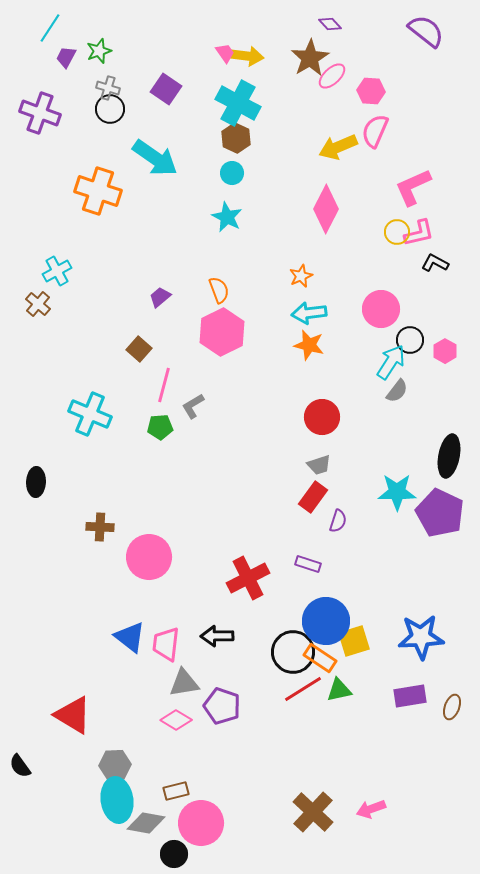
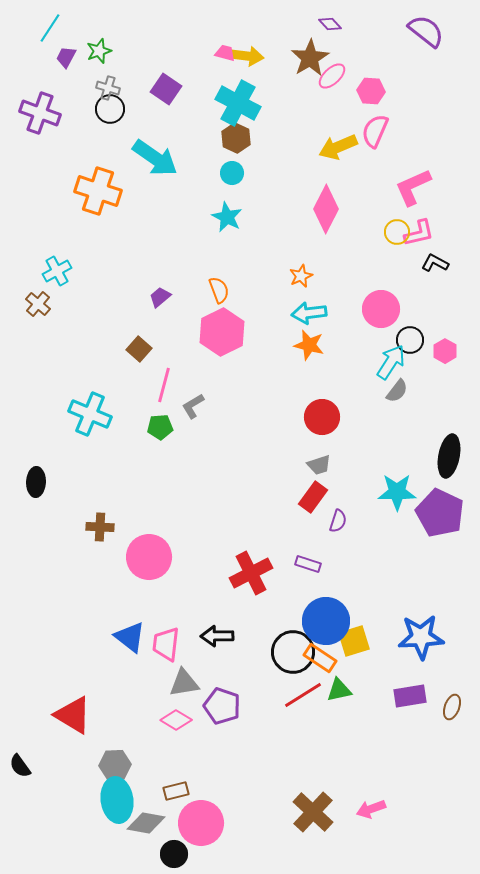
pink trapezoid at (225, 53): rotated 40 degrees counterclockwise
red cross at (248, 578): moved 3 px right, 5 px up
red line at (303, 689): moved 6 px down
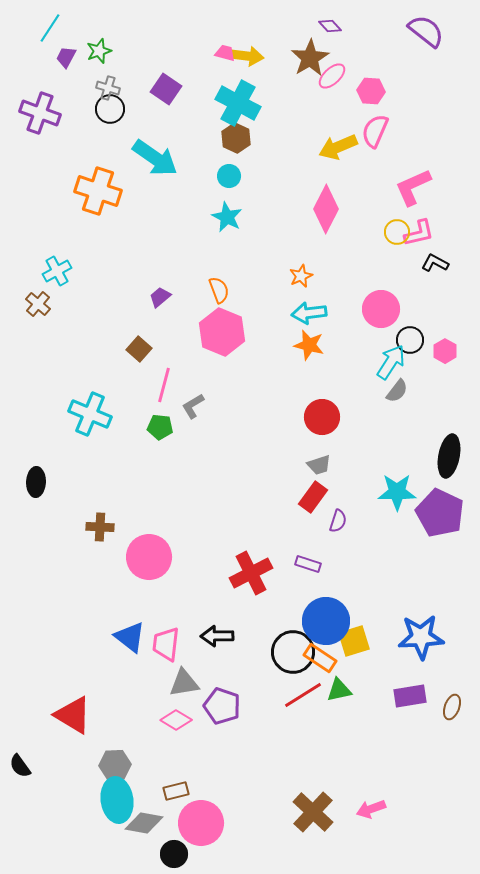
purple diamond at (330, 24): moved 2 px down
cyan circle at (232, 173): moved 3 px left, 3 px down
pink hexagon at (222, 332): rotated 12 degrees counterclockwise
green pentagon at (160, 427): rotated 10 degrees clockwise
gray diamond at (146, 823): moved 2 px left
